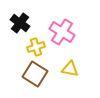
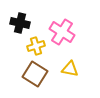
black cross: rotated 24 degrees counterclockwise
yellow cross: moved 1 px up
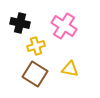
pink cross: moved 2 px right, 6 px up
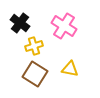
black cross: rotated 24 degrees clockwise
yellow cross: moved 2 px left
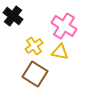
black cross: moved 7 px left, 7 px up
yellow cross: rotated 18 degrees counterclockwise
yellow triangle: moved 10 px left, 17 px up
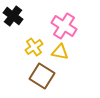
yellow cross: moved 1 px down
brown square: moved 7 px right, 2 px down
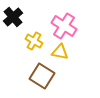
black cross: moved 1 px down; rotated 12 degrees clockwise
yellow cross: moved 6 px up; rotated 24 degrees counterclockwise
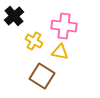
black cross: moved 1 px right, 1 px up
pink cross: rotated 25 degrees counterclockwise
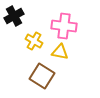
black cross: rotated 12 degrees clockwise
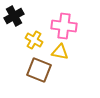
yellow cross: moved 1 px up
brown square: moved 3 px left, 6 px up; rotated 10 degrees counterclockwise
